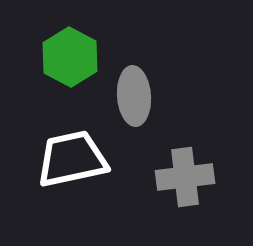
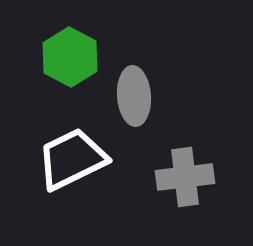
white trapezoid: rotated 14 degrees counterclockwise
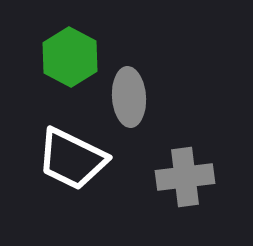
gray ellipse: moved 5 px left, 1 px down
white trapezoid: rotated 128 degrees counterclockwise
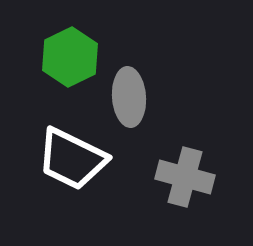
green hexagon: rotated 6 degrees clockwise
gray cross: rotated 22 degrees clockwise
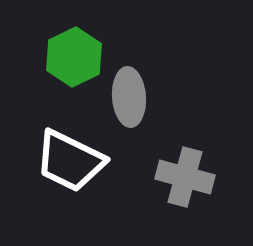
green hexagon: moved 4 px right
white trapezoid: moved 2 px left, 2 px down
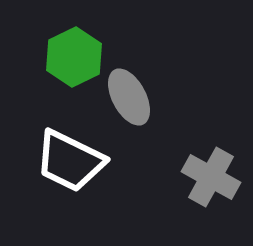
gray ellipse: rotated 24 degrees counterclockwise
gray cross: moved 26 px right; rotated 14 degrees clockwise
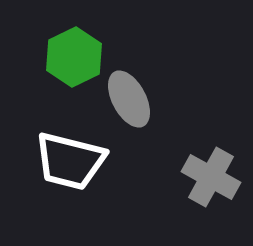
gray ellipse: moved 2 px down
white trapezoid: rotated 12 degrees counterclockwise
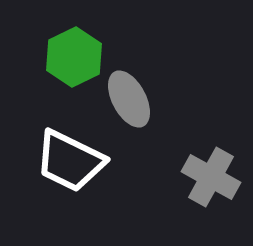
white trapezoid: rotated 12 degrees clockwise
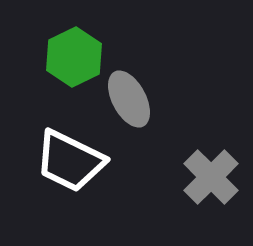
gray cross: rotated 16 degrees clockwise
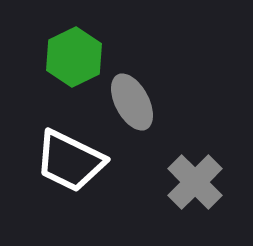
gray ellipse: moved 3 px right, 3 px down
gray cross: moved 16 px left, 5 px down
